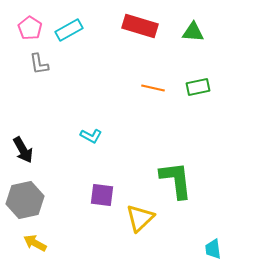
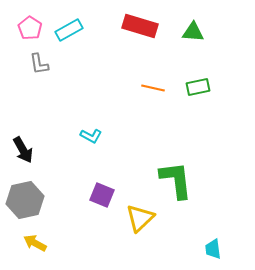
purple square: rotated 15 degrees clockwise
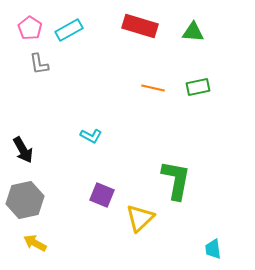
green L-shape: rotated 18 degrees clockwise
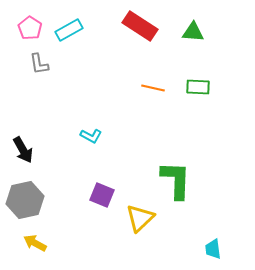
red rectangle: rotated 16 degrees clockwise
green rectangle: rotated 15 degrees clockwise
green L-shape: rotated 9 degrees counterclockwise
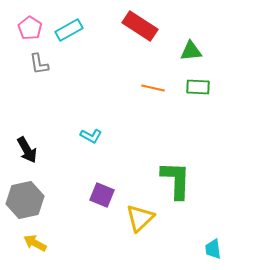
green triangle: moved 2 px left, 19 px down; rotated 10 degrees counterclockwise
black arrow: moved 4 px right
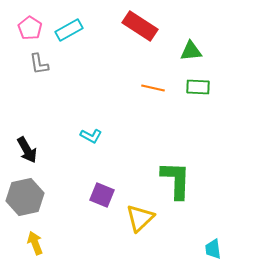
gray hexagon: moved 3 px up
yellow arrow: rotated 40 degrees clockwise
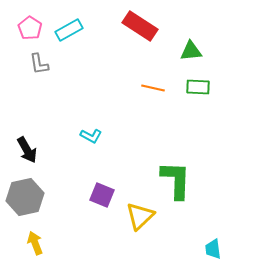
yellow triangle: moved 2 px up
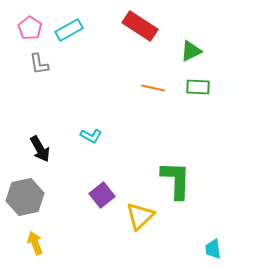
green triangle: rotated 20 degrees counterclockwise
black arrow: moved 13 px right, 1 px up
purple square: rotated 30 degrees clockwise
